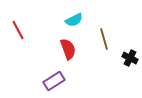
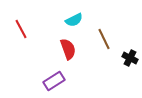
red line: moved 3 px right, 1 px up
brown line: rotated 10 degrees counterclockwise
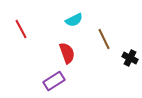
red semicircle: moved 1 px left, 4 px down
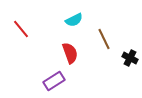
red line: rotated 12 degrees counterclockwise
red semicircle: moved 3 px right
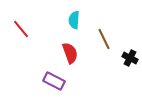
cyan semicircle: rotated 120 degrees clockwise
purple rectangle: rotated 60 degrees clockwise
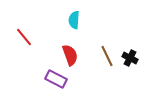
red line: moved 3 px right, 8 px down
brown line: moved 3 px right, 17 px down
red semicircle: moved 2 px down
purple rectangle: moved 2 px right, 2 px up
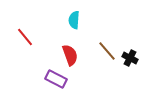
red line: moved 1 px right
brown line: moved 5 px up; rotated 15 degrees counterclockwise
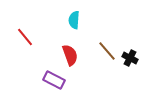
purple rectangle: moved 2 px left, 1 px down
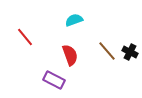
cyan semicircle: rotated 66 degrees clockwise
black cross: moved 6 px up
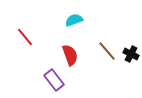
black cross: moved 1 px right, 2 px down
purple rectangle: rotated 25 degrees clockwise
